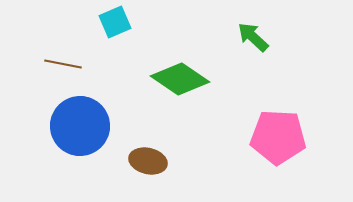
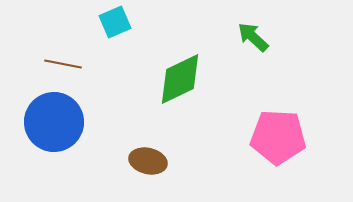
green diamond: rotated 60 degrees counterclockwise
blue circle: moved 26 px left, 4 px up
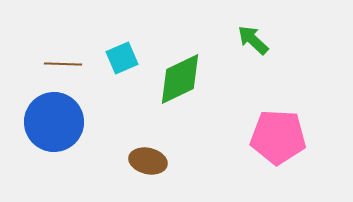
cyan square: moved 7 px right, 36 px down
green arrow: moved 3 px down
brown line: rotated 9 degrees counterclockwise
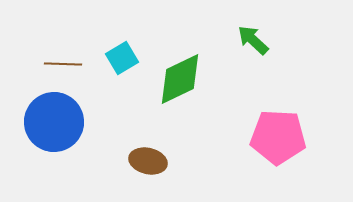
cyan square: rotated 8 degrees counterclockwise
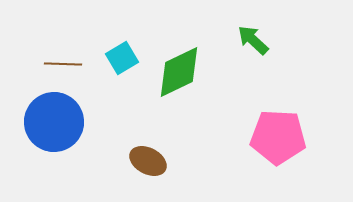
green diamond: moved 1 px left, 7 px up
brown ellipse: rotated 15 degrees clockwise
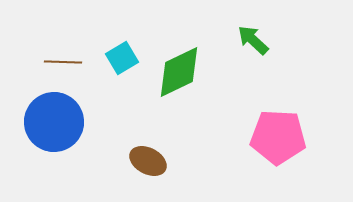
brown line: moved 2 px up
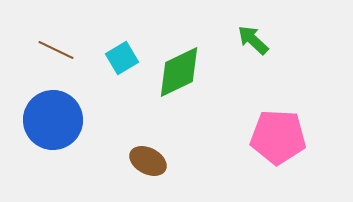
brown line: moved 7 px left, 12 px up; rotated 24 degrees clockwise
blue circle: moved 1 px left, 2 px up
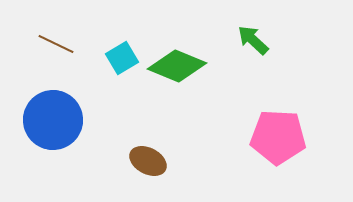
brown line: moved 6 px up
green diamond: moved 2 px left, 6 px up; rotated 48 degrees clockwise
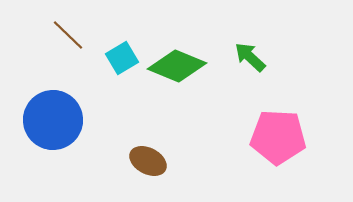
green arrow: moved 3 px left, 17 px down
brown line: moved 12 px right, 9 px up; rotated 18 degrees clockwise
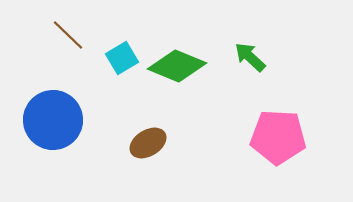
brown ellipse: moved 18 px up; rotated 60 degrees counterclockwise
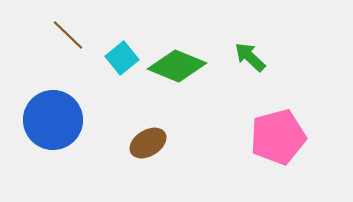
cyan square: rotated 8 degrees counterclockwise
pink pentagon: rotated 18 degrees counterclockwise
